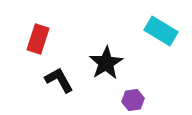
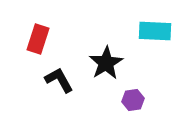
cyan rectangle: moved 6 px left; rotated 28 degrees counterclockwise
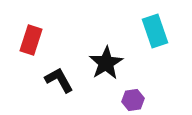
cyan rectangle: rotated 68 degrees clockwise
red rectangle: moved 7 px left, 1 px down
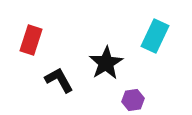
cyan rectangle: moved 5 px down; rotated 44 degrees clockwise
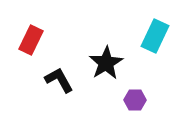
red rectangle: rotated 8 degrees clockwise
purple hexagon: moved 2 px right; rotated 10 degrees clockwise
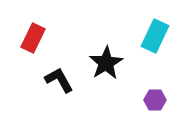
red rectangle: moved 2 px right, 2 px up
purple hexagon: moved 20 px right
